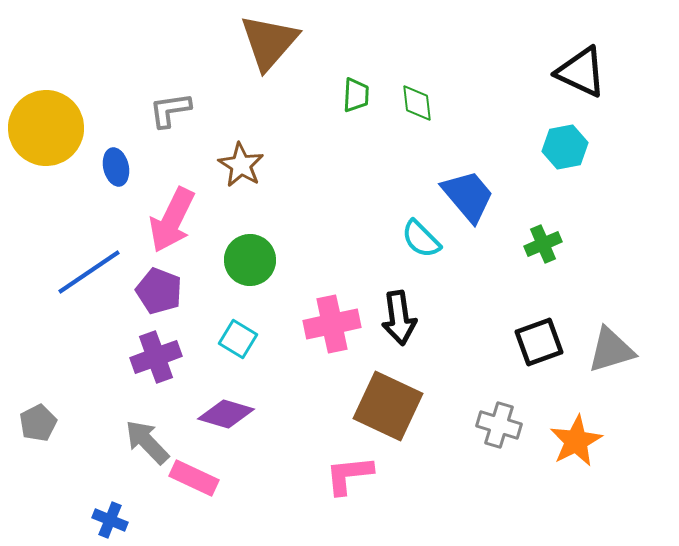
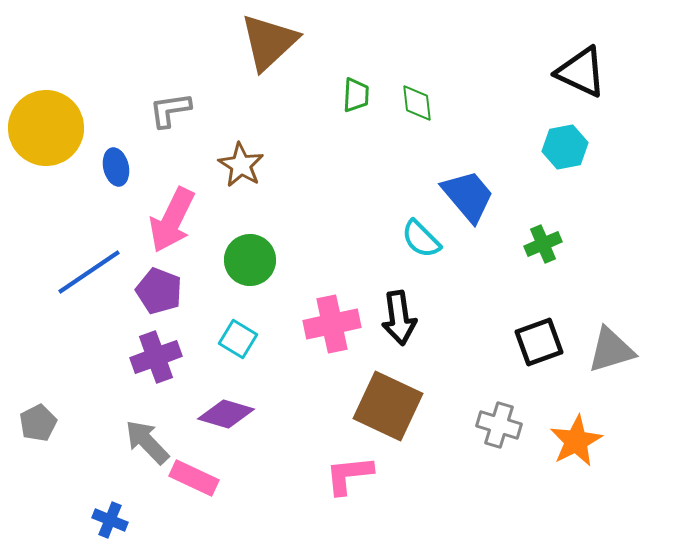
brown triangle: rotated 6 degrees clockwise
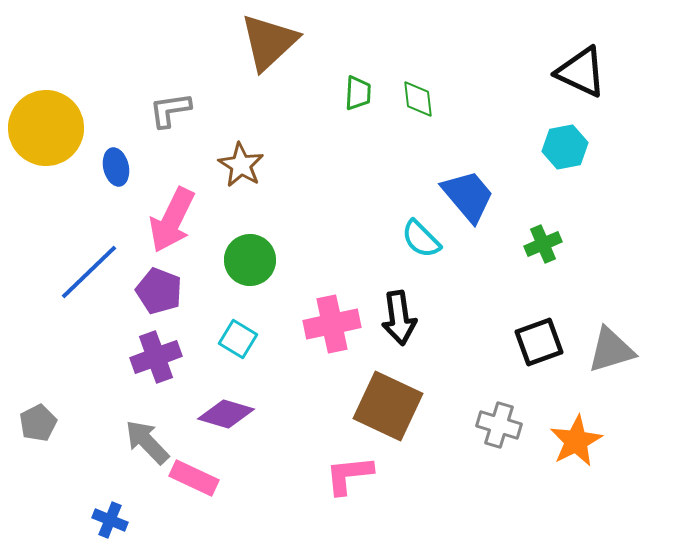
green trapezoid: moved 2 px right, 2 px up
green diamond: moved 1 px right, 4 px up
blue line: rotated 10 degrees counterclockwise
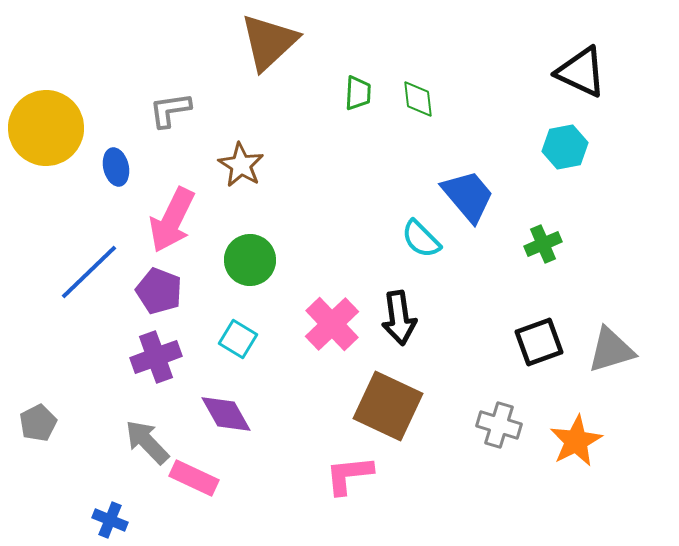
pink cross: rotated 32 degrees counterclockwise
purple diamond: rotated 44 degrees clockwise
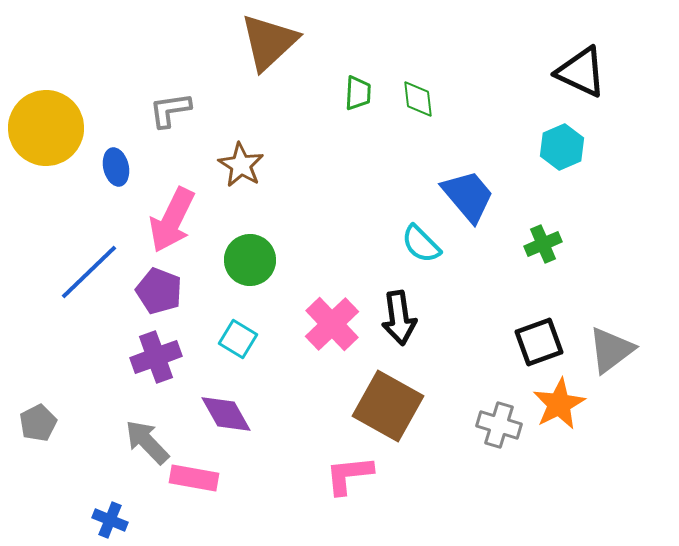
cyan hexagon: moved 3 px left; rotated 12 degrees counterclockwise
cyan semicircle: moved 5 px down
gray triangle: rotated 20 degrees counterclockwise
brown square: rotated 4 degrees clockwise
orange star: moved 17 px left, 37 px up
pink rectangle: rotated 15 degrees counterclockwise
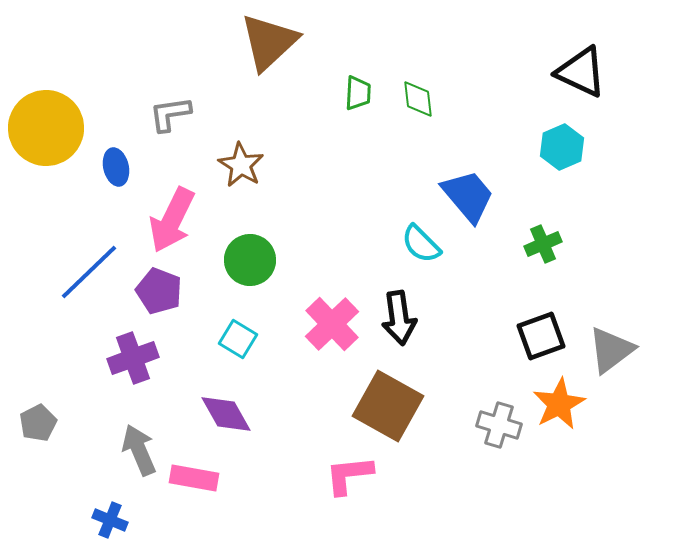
gray L-shape: moved 4 px down
black square: moved 2 px right, 6 px up
purple cross: moved 23 px left, 1 px down
gray arrow: moved 8 px left, 8 px down; rotated 21 degrees clockwise
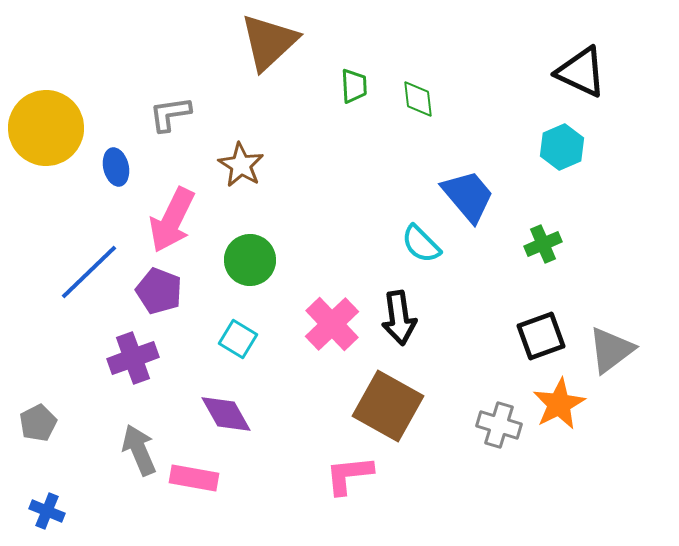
green trapezoid: moved 4 px left, 7 px up; rotated 6 degrees counterclockwise
blue cross: moved 63 px left, 9 px up
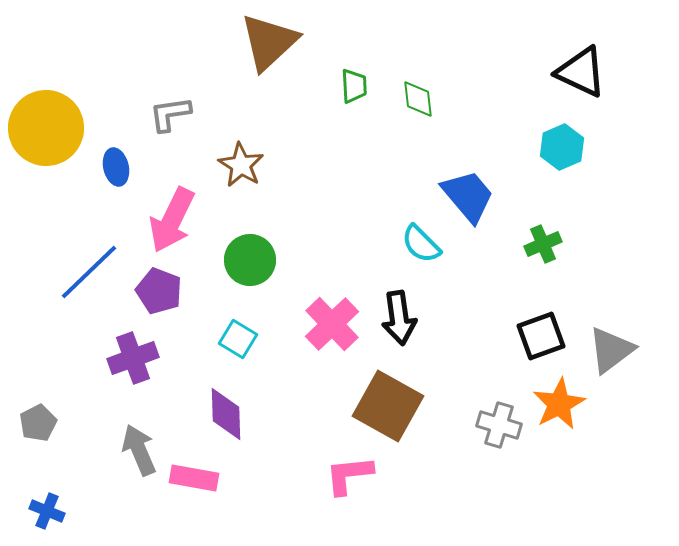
purple diamond: rotated 28 degrees clockwise
